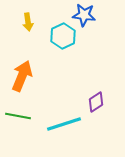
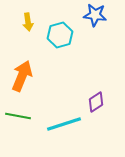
blue star: moved 11 px right
cyan hexagon: moved 3 px left, 1 px up; rotated 10 degrees clockwise
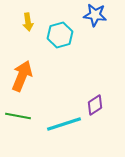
purple diamond: moved 1 px left, 3 px down
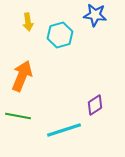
cyan line: moved 6 px down
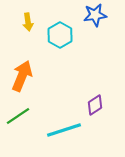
blue star: rotated 15 degrees counterclockwise
cyan hexagon: rotated 15 degrees counterclockwise
green line: rotated 45 degrees counterclockwise
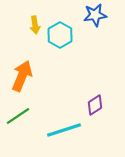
yellow arrow: moved 7 px right, 3 px down
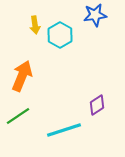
purple diamond: moved 2 px right
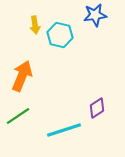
cyan hexagon: rotated 15 degrees counterclockwise
purple diamond: moved 3 px down
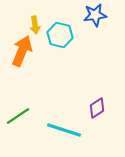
orange arrow: moved 25 px up
cyan line: rotated 36 degrees clockwise
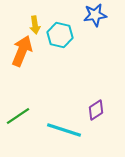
purple diamond: moved 1 px left, 2 px down
